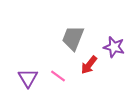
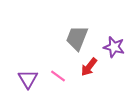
gray trapezoid: moved 4 px right
red arrow: moved 2 px down
purple triangle: moved 1 px down
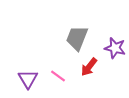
purple star: moved 1 px right, 1 px down
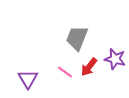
purple star: moved 11 px down
pink line: moved 7 px right, 4 px up
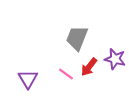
pink line: moved 1 px right, 2 px down
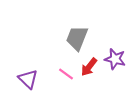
purple triangle: rotated 15 degrees counterclockwise
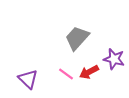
gray trapezoid: rotated 20 degrees clockwise
purple star: moved 1 px left
red arrow: moved 5 px down; rotated 24 degrees clockwise
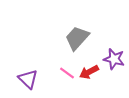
pink line: moved 1 px right, 1 px up
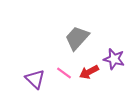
pink line: moved 3 px left
purple triangle: moved 7 px right
